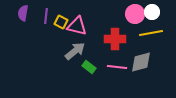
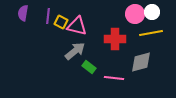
purple line: moved 2 px right
pink line: moved 3 px left, 11 px down
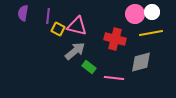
yellow square: moved 3 px left, 7 px down
red cross: rotated 15 degrees clockwise
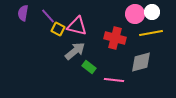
purple line: rotated 49 degrees counterclockwise
red cross: moved 1 px up
pink line: moved 2 px down
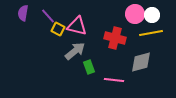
white circle: moved 3 px down
green rectangle: rotated 32 degrees clockwise
